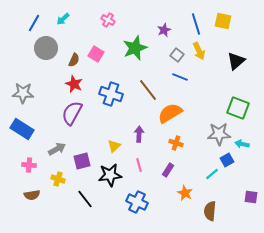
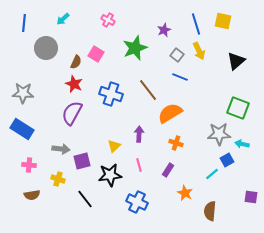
blue line at (34, 23): moved 10 px left; rotated 24 degrees counterclockwise
brown semicircle at (74, 60): moved 2 px right, 2 px down
gray arrow at (57, 149): moved 4 px right; rotated 36 degrees clockwise
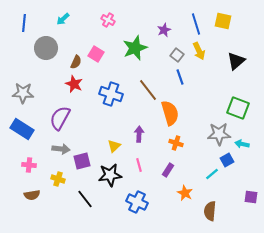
blue line at (180, 77): rotated 49 degrees clockwise
purple semicircle at (72, 113): moved 12 px left, 5 px down
orange semicircle at (170, 113): rotated 105 degrees clockwise
